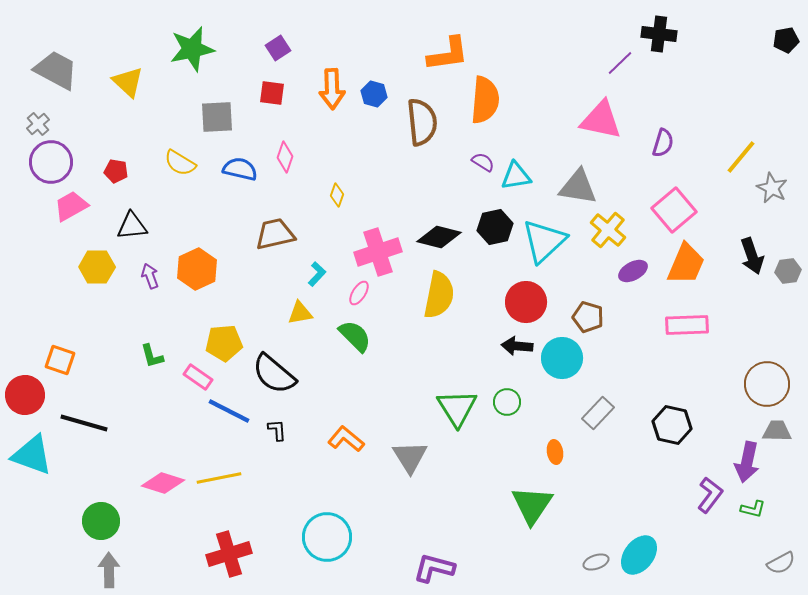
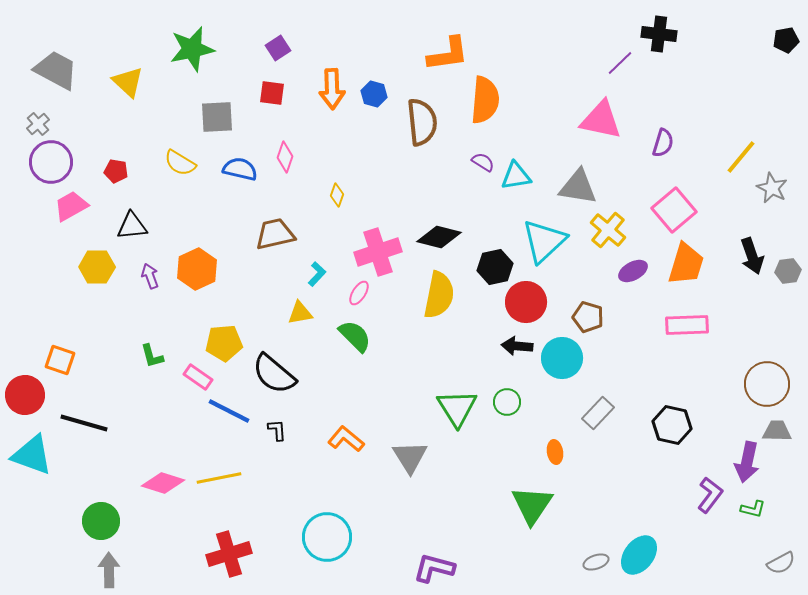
black hexagon at (495, 227): moved 40 px down
orange trapezoid at (686, 264): rotated 6 degrees counterclockwise
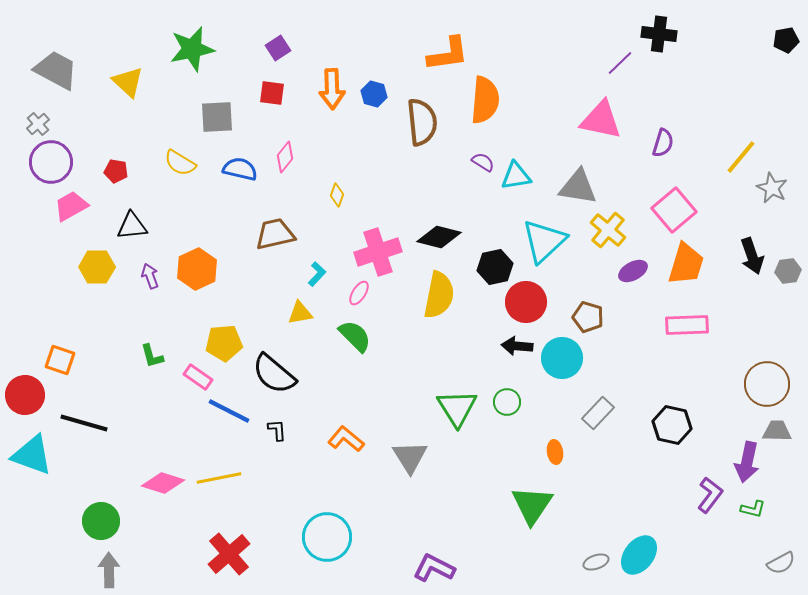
pink diamond at (285, 157): rotated 20 degrees clockwise
red cross at (229, 554): rotated 24 degrees counterclockwise
purple L-shape at (434, 568): rotated 12 degrees clockwise
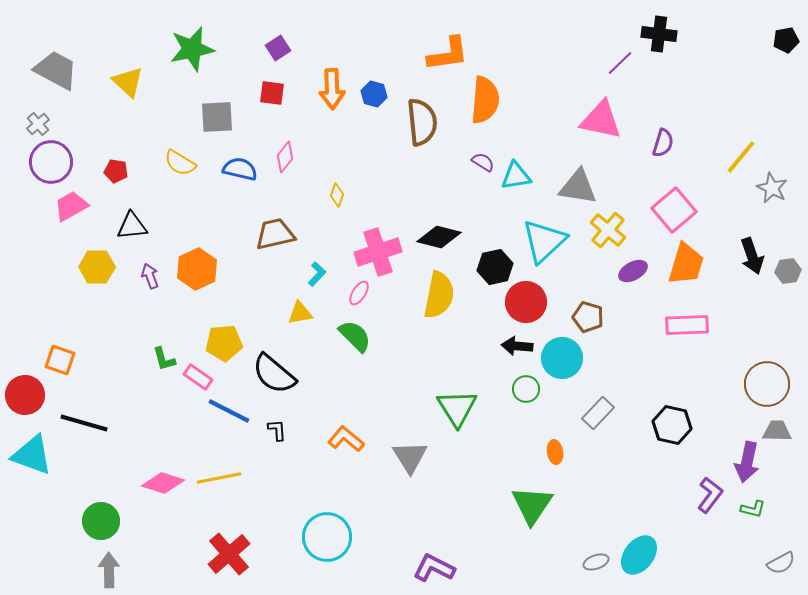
green L-shape at (152, 356): moved 12 px right, 3 px down
green circle at (507, 402): moved 19 px right, 13 px up
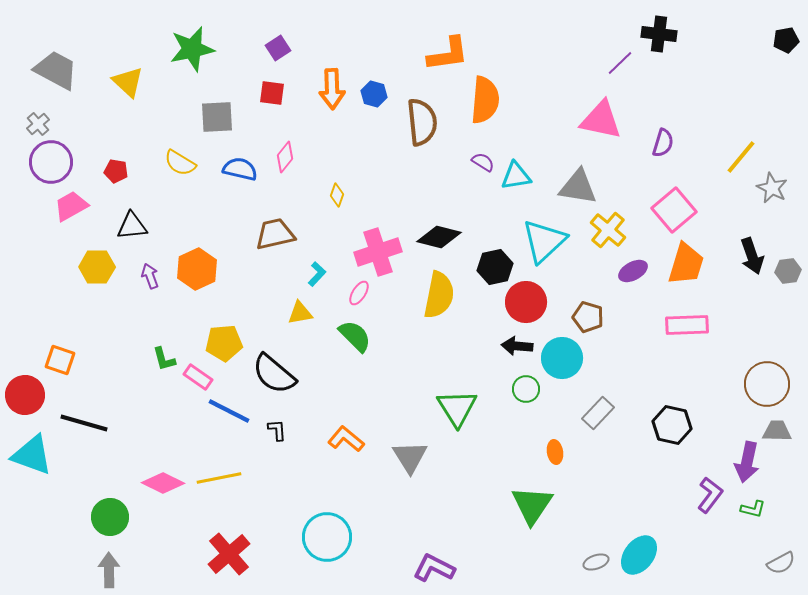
pink diamond at (163, 483): rotated 9 degrees clockwise
green circle at (101, 521): moved 9 px right, 4 px up
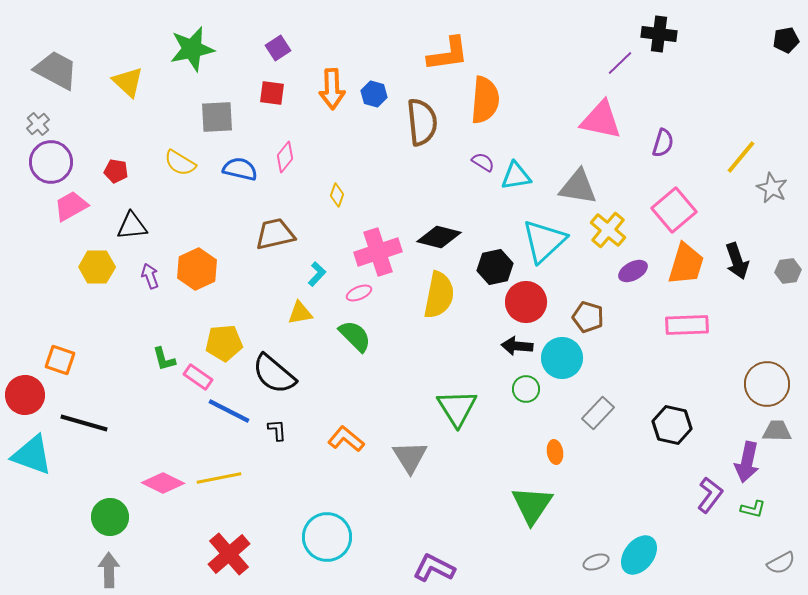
black arrow at (752, 256): moved 15 px left, 5 px down
pink ellipse at (359, 293): rotated 35 degrees clockwise
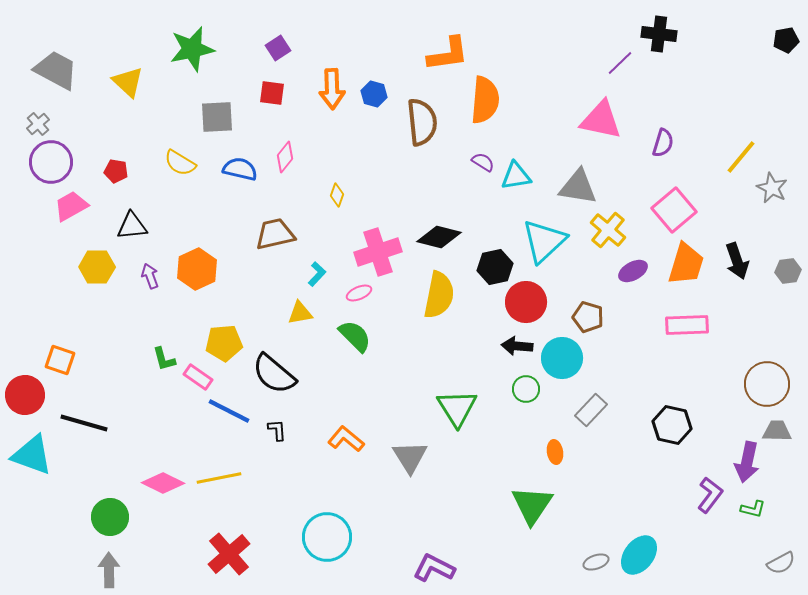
gray rectangle at (598, 413): moved 7 px left, 3 px up
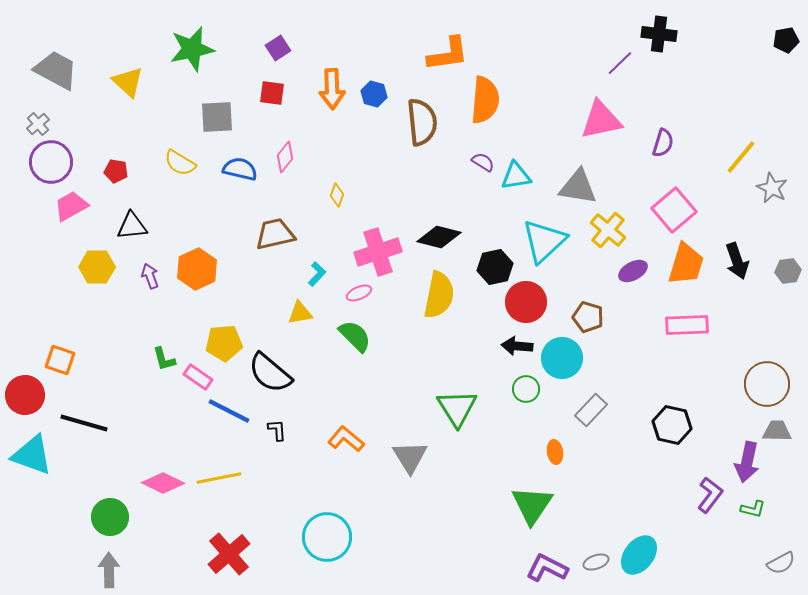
pink triangle at (601, 120): rotated 24 degrees counterclockwise
black semicircle at (274, 374): moved 4 px left, 1 px up
purple L-shape at (434, 568): moved 113 px right
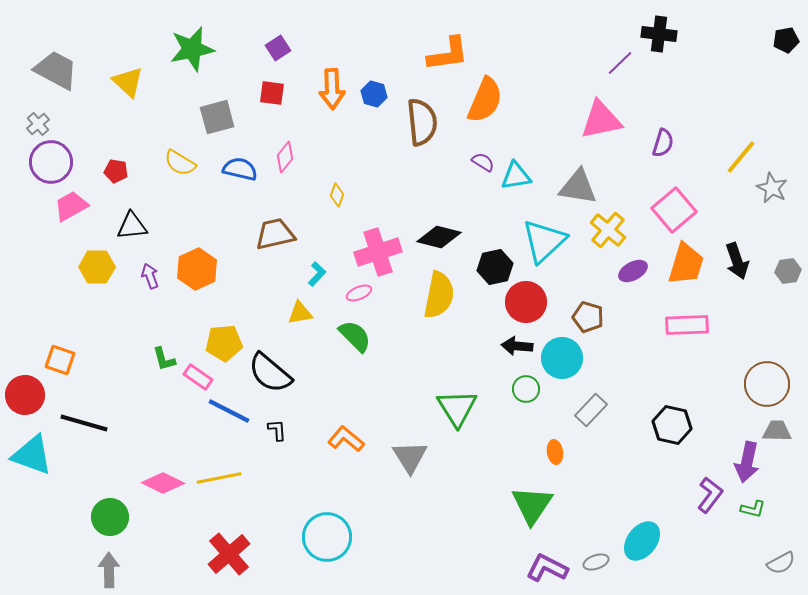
orange semicircle at (485, 100): rotated 18 degrees clockwise
gray square at (217, 117): rotated 12 degrees counterclockwise
cyan ellipse at (639, 555): moved 3 px right, 14 px up
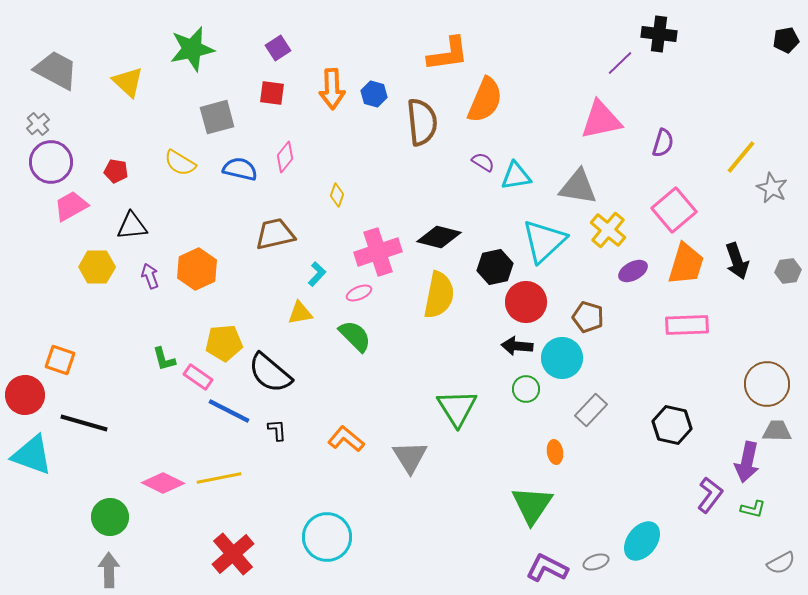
red cross at (229, 554): moved 4 px right
